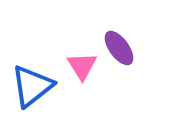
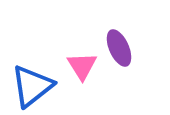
purple ellipse: rotated 12 degrees clockwise
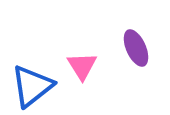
purple ellipse: moved 17 px right
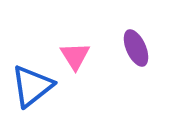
pink triangle: moved 7 px left, 10 px up
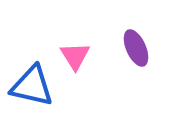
blue triangle: rotated 51 degrees clockwise
